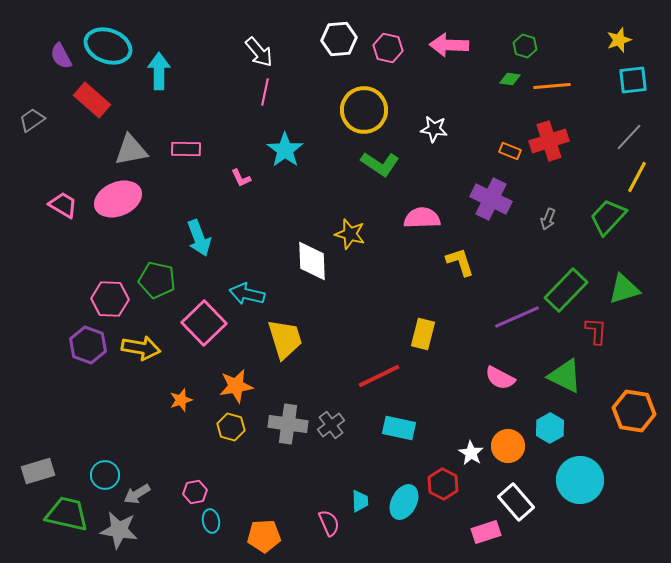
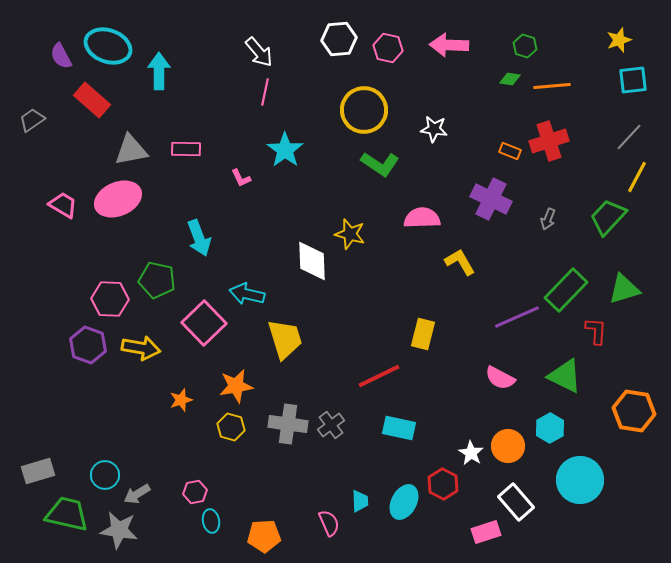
yellow L-shape at (460, 262): rotated 12 degrees counterclockwise
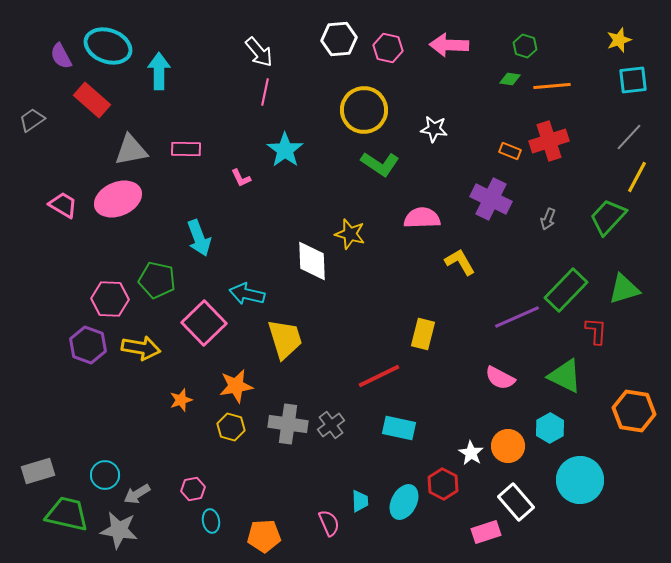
pink hexagon at (195, 492): moved 2 px left, 3 px up
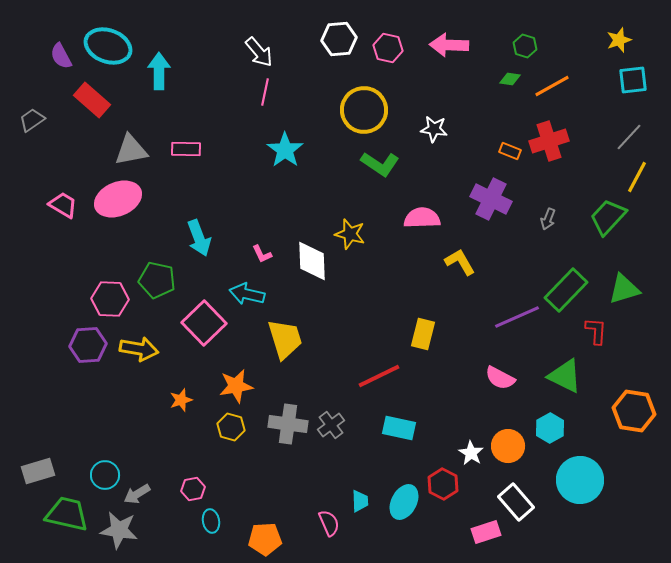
orange line at (552, 86): rotated 24 degrees counterclockwise
pink L-shape at (241, 178): moved 21 px right, 76 px down
purple hexagon at (88, 345): rotated 24 degrees counterclockwise
yellow arrow at (141, 348): moved 2 px left, 1 px down
orange pentagon at (264, 536): moved 1 px right, 3 px down
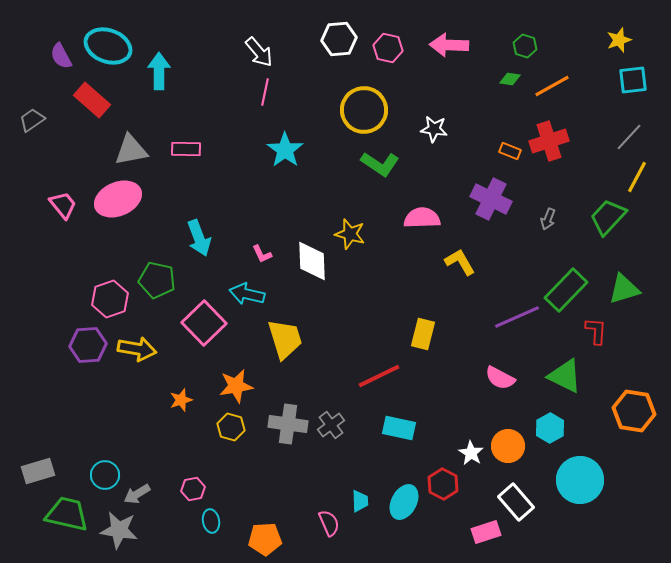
pink trapezoid at (63, 205): rotated 20 degrees clockwise
pink hexagon at (110, 299): rotated 21 degrees counterclockwise
yellow arrow at (139, 349): moved 2 px left
